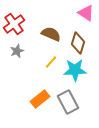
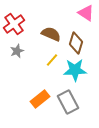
brown diamond: moved 2 px left
yellow line: moved 1 px right, 2 px up
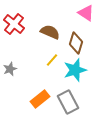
red cross: rotated 15 degrees counterclockwise
brown semicircle: moved 1 px left, 2 px up
gray star: moved 7 px left, 18 px down
cyan star: rotated 15 degrees counterclockwise
